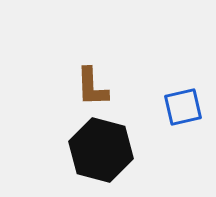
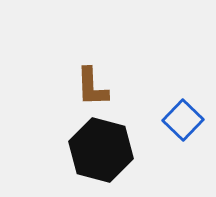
blue square: moved 13 px down; rotated 33 degrees counterclockwise
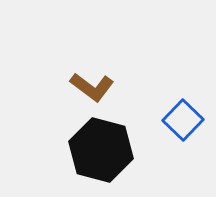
brown L-shape: rotated 51 degrees counterclockwise
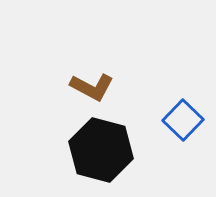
brown L-shape: rotated 9 degrees counterclockwise
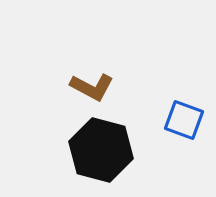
blue square: moved 1 px right; rotated 24 degrees counterclockwise
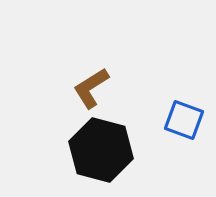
brown L-shape: moved 1 px left, 1 px down; rotated 120 degrees clockwise
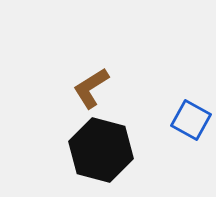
blue square: moved 7 px right; rotated 9 degrees clockwise
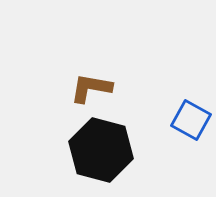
brown L-shape: rotated 42 degrees clockwise
